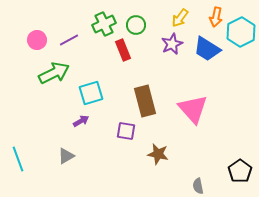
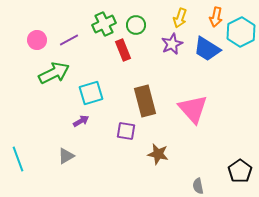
yellow arrow: rotated 18 degrees counterclockwise
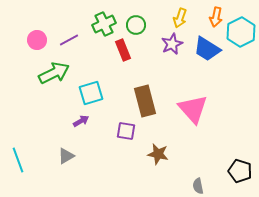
cyan line: moved 1 px down
black pentagon: rotated 20 degrees counterclockwise
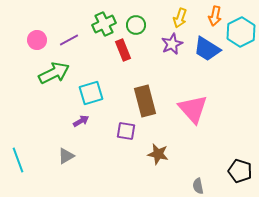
orange arrow: moved 1 px left, 1 px up
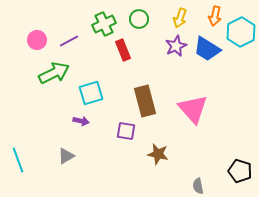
green circle: moved 3 px right, 6 px up
purple line: moved 1 px down
purple star: moved 4 px right, 2 px down
purple arrow: rotated 42 degrees clockwise
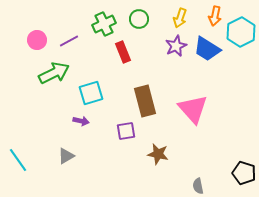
red rectangle: moved 2 px down
purple square: rotated 18 degrees counterclockwise
cyan line: rotated 15 degrees counterclockwise
black pentagon: moved 4 px right, 2 px down
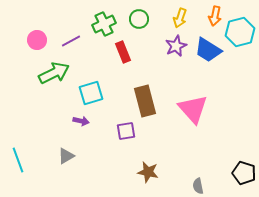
cyan hexagon: moved 1 px left; rotated 12 degrees clockwise
purple line: moved 2 px right
blue trapezoid: moved 1 px right, 1 px down
brown star: moved 10 px left, 18 px down
cyan line: rotated 15 degrees clockwise
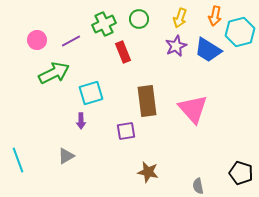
brown rectangle: moved 2 px right; rotated 8 degrees clockwise
purple arrow: rotated 77 degrees clockwise
black pentagon: moved 3 px left
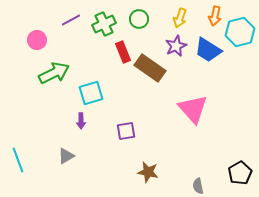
purple line: moved 21 px up
brown rectangle: moved 3 px right, 33 px up; rotated 48 degrees counterclockwise
black pentagon: moved 1 px left; rotated 25 degrees clockwise
